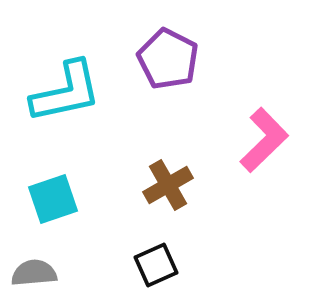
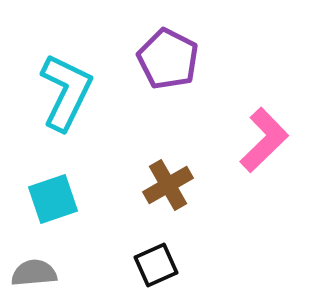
cyan L-shape: rotated 52 degrees counterclockwise
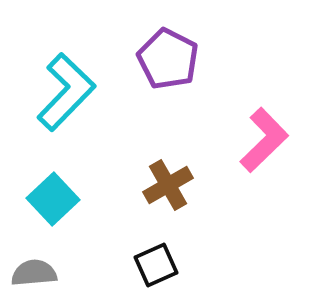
cyan L-shape: rotated 18 degrees clockwise
cyan square: rotated 24 degrees counterclockwise
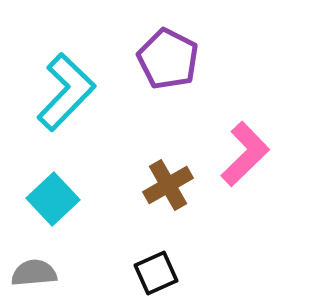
pink L-shape: moved 19 px left, 14 px down
black square: moved 8 px down
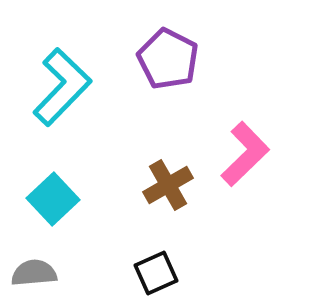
cyan L-shape: moved 4 px left, 5 px up
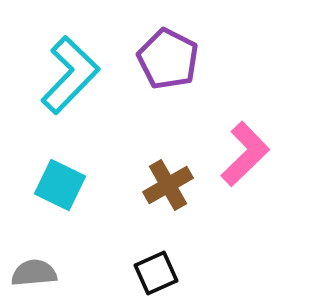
cyan L-shape: moved 8 px right, 12 px up
cyan square: moved 7 px right, 14 px up; rotated 21 degrees counterclockwise
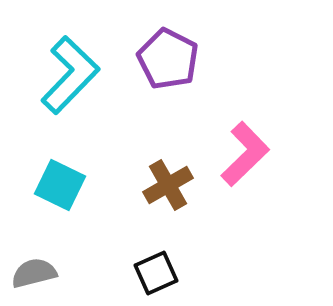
gray semicircle: rotated 9 degrees counterclockwise
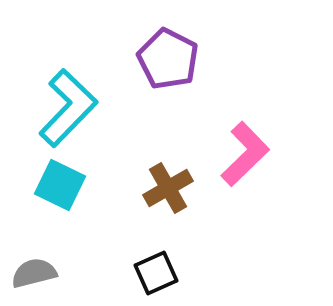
cyan L-shape: moved 2 px left, 33 px down
brown cross: moved 3 px down
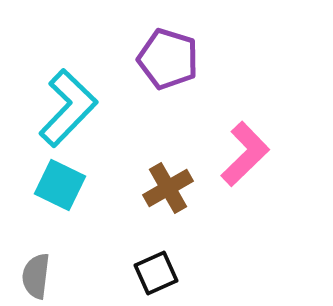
purple pentagon: rotated 10 degrees counterclockwise
gray semicircle: moved 2 px right, 3 px down; rotated 69 degrees counterclockwise
